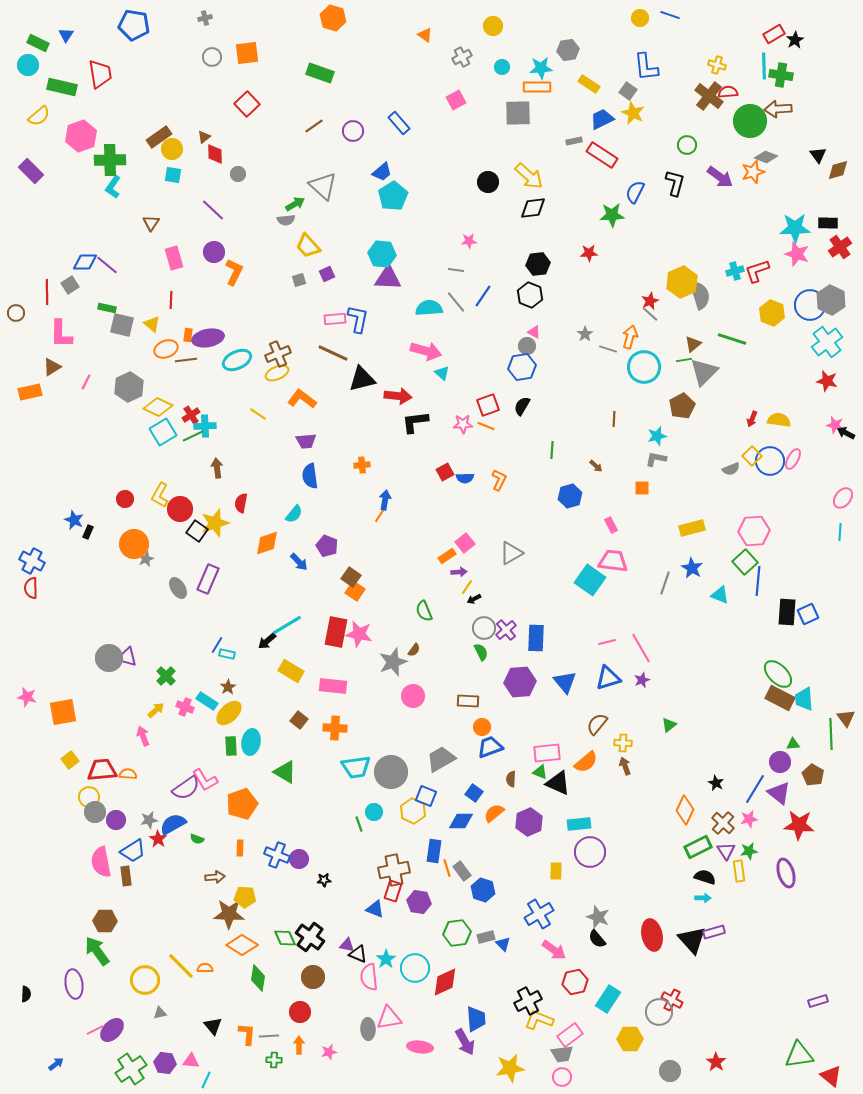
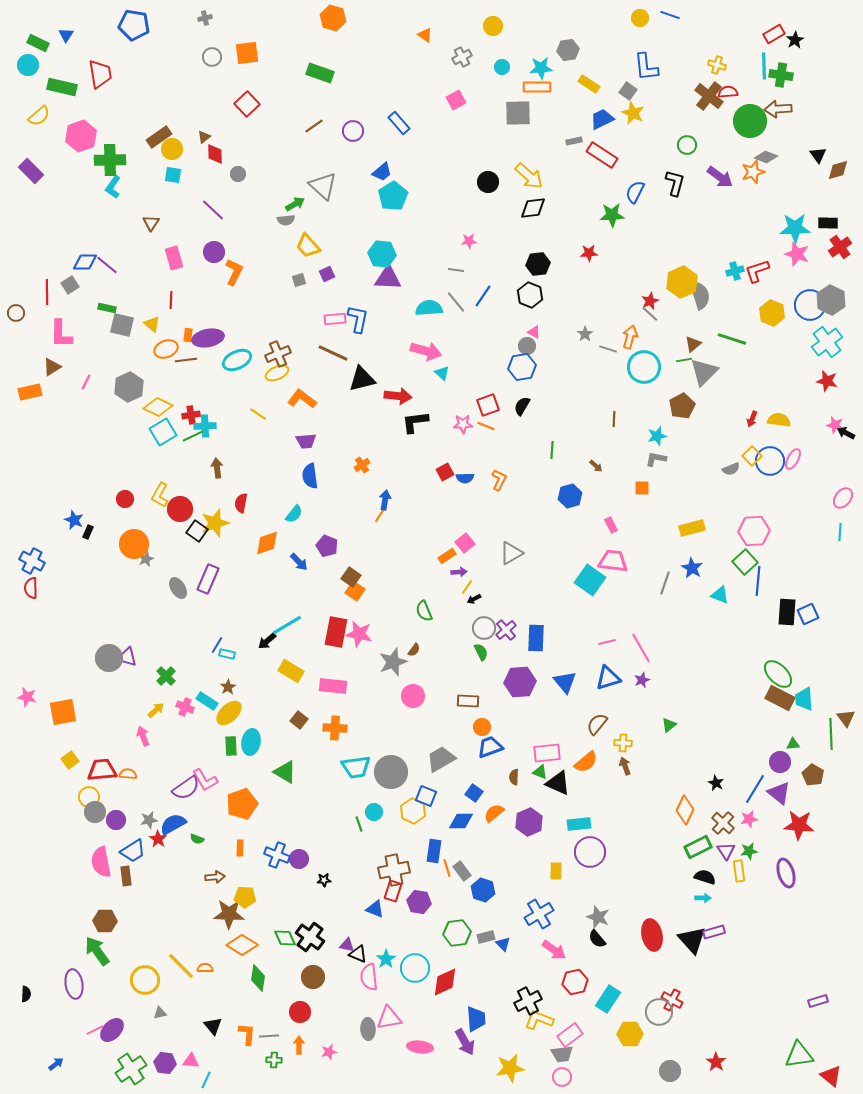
red cross at (191, 415): rotated 24 degrees clockwise
orange cross at (362, 465): rotated 28 degrees counterclockwise
brown semicircle at (511, 779): moved 3 px right, 2 px up
yellow hexagon at (630, 1039): moved 5 px up
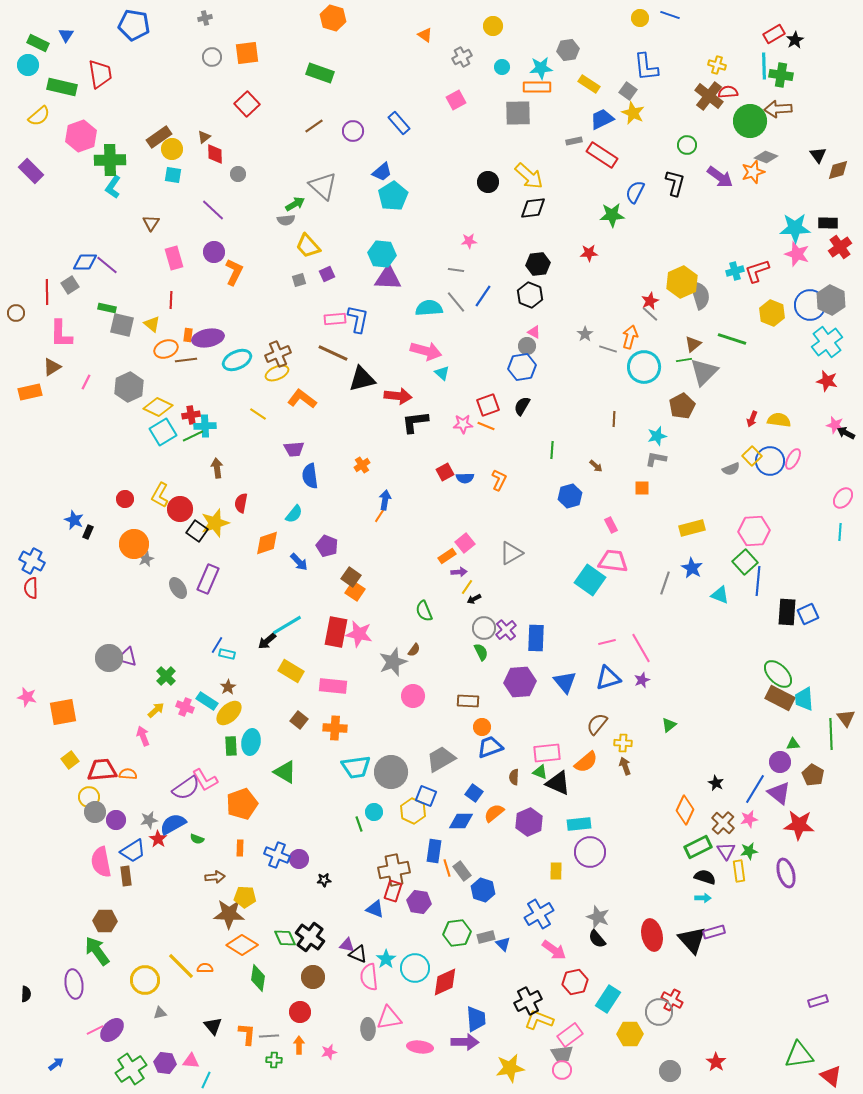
purple trapezoid at (306, 441): moved 12 px left, 8 px down
purple arrow at (465, 1042): rotated 60 degrees counterclockwise
pink circle at (562, 1077): moved 7 px up
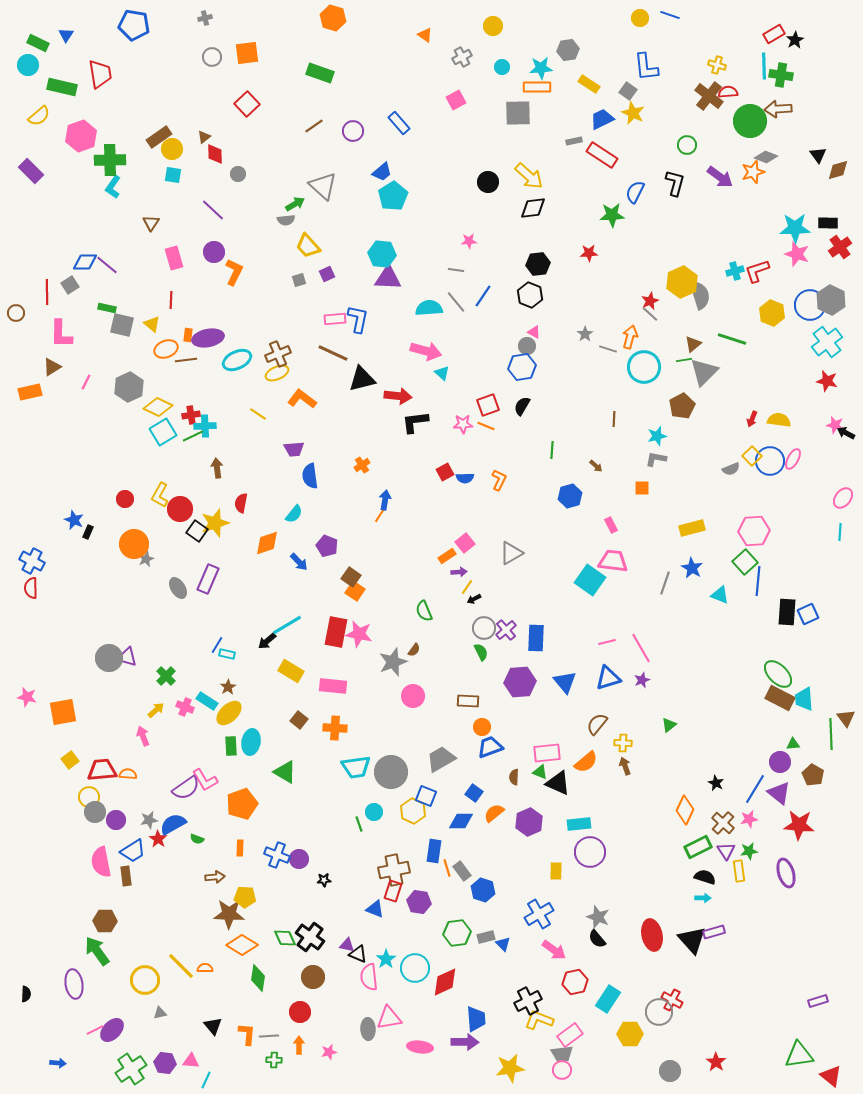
blue arrow at (56, 1064): moved 2 px right, 1 px up; rotated 42 degrees clockwise
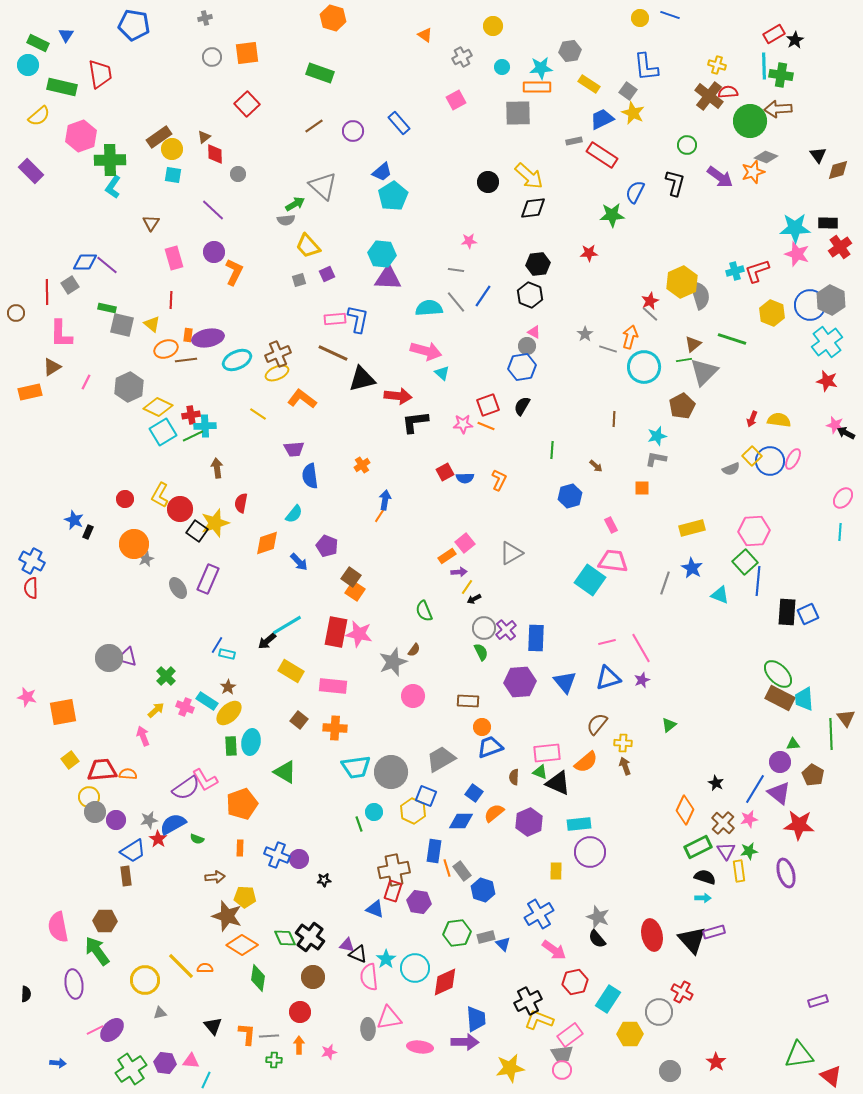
gray hexagon at (568, 50): moved 2 px right, 1 px down
pink semicircle at (101, 862): moved 43 px left, 65 px down
brown star at (229, 914): moved 2 px left, 2 px down; rotated 16 degrees clockwise
red cross at (672, 1000): moved 10 px right, 8 px up
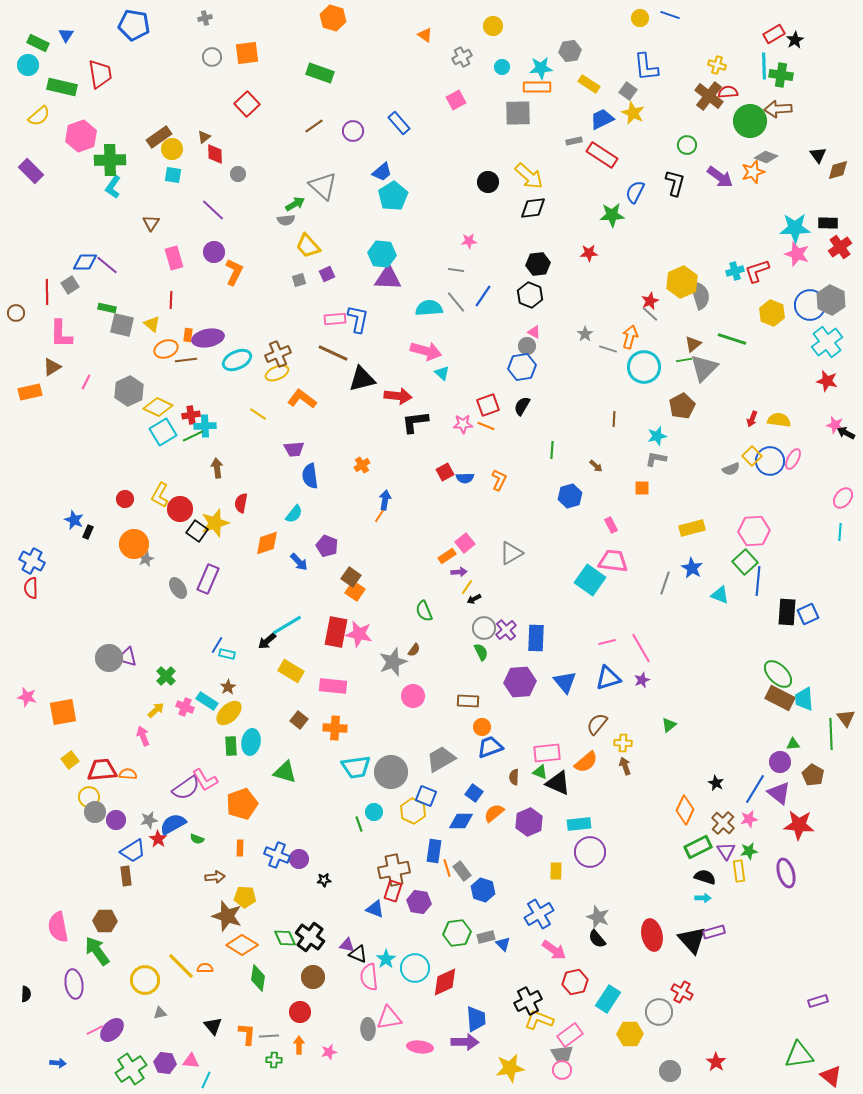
gray triangle at (704, 372): moved 4 px up
gray hexagon at (129, 387): moved 4 px down
green triangle at (285, 772): rotated 15 degrees counterclockwise
